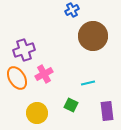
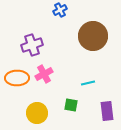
blue cross: moved 12 px left
purple cross: moved 8 px right, 5 px up
orange ellipse: rotated 60 degrees counterclockwise
green square: rotated 16 degrees counterclockwise
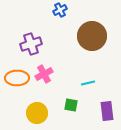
brown circle: moved 1 px left
purple cross: moved 1 px left, 1 px up
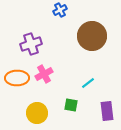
cyan line: rotated 24 degrees counterclockwise
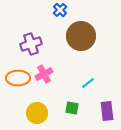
blue cross: rotated 16 degrees counterclockwise
brown circle: moved 11 px left
orange ellipse: moved 1 px right
green square: moved 1 px right, 3 px down
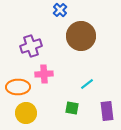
purple cross: moved 2 px down
pink cross: rotated 24 degrees clockwise
orange ellipse: moved 9 px down
cyan line: moved 1 px left, 1 px down
yellow circle: moved 11 px left
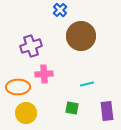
cyan line: rotated 24 degrees clockwise
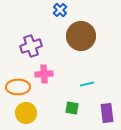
purple rectangle: moved 2 px down
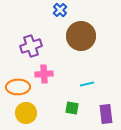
purple rectangle: moved 1 px left, 1 px down
